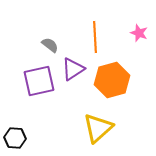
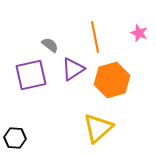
orange line: rotated 8 degrees counterclockwise
purple square: moved 8 px left, 6 px up
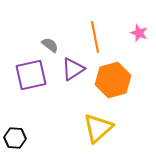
orange hexagon: moved 1 px right
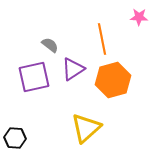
pink star: moved 16 px up; rotated 18 degrees counterclockwise
orange line: moved 7 px right, 2 px down
purple square: moved 3 px right, 2 px down
yellow triangle: moved 12 px left
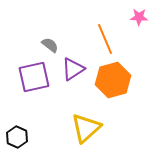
orange line: moved 3 px right; rotated 12 degrees counterclockwise
black hexagon: moved 2 px right, 1 px up; rotated 20 degrees clockwise
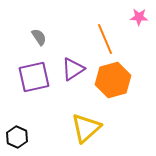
gray semicircle: moved 11 px left, 8 px up; rotated 18 degrees clockwise
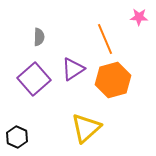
gray semicircle: rotated 36 degrees clockwise
purple square: moved 2 px down; rotated 28 degrees counterclockwise
